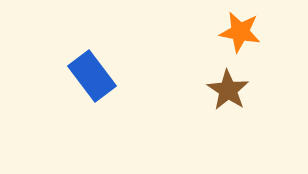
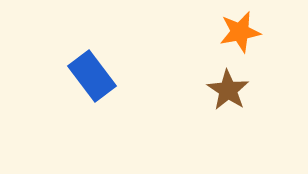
orange star: rotated 21 degrees counterclockwise
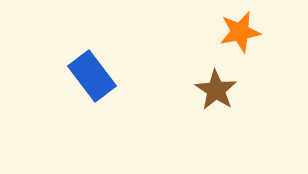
brown star: moved 12 px left
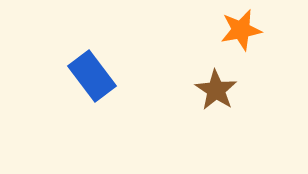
orange star: moved 1 px right, 2 px up
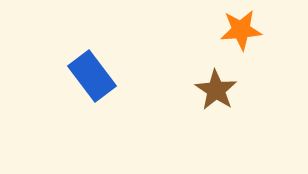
orange star: rotated 6 degrees clockwise
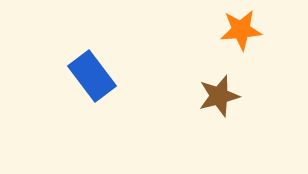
brown star: moved 3 px right, 6 px down; rotated 24 degrees clockwise
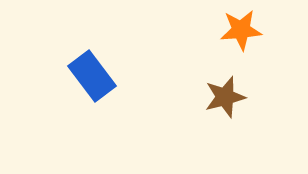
brown star: moved 6 px right, 1 px down
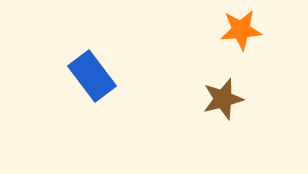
brown star: moved 2 px left, 2 px down
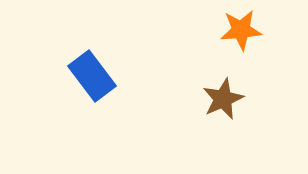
brown star: rotated 9 degrees counterclockwise
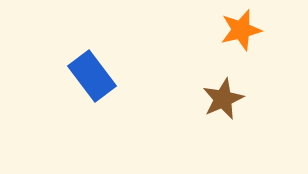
orange star: rotated 9 degrees counterclockwise
